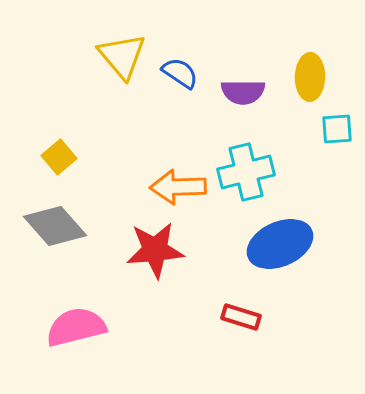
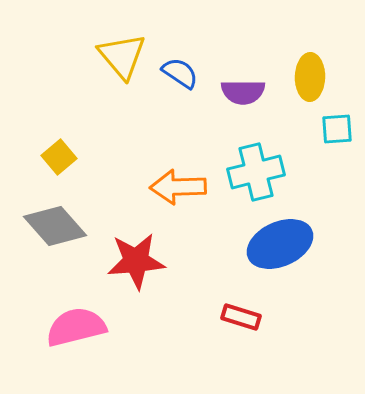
cyan cross: moved 10 px right
red star: moved 19 px left, 11 px down
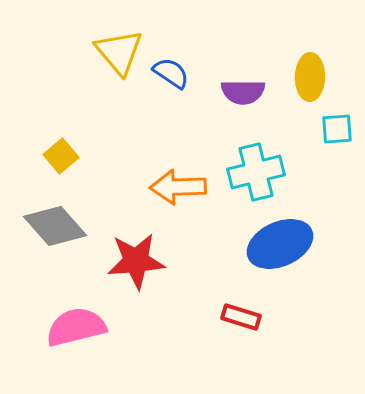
yellow triangle: moved 3 px left, 4 px up
blue semicircle: moved 9 px left
yellow square: moved 2 px right, 1 px up
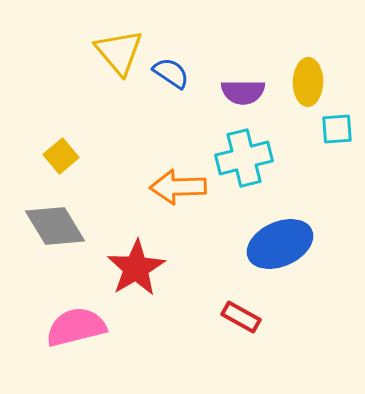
yellow ellipse: moved 2 px left, 5 px down
cyan cross: moved 12 px left, 14 px up
gray diamond: rotated 10 degrees clockwise
red star: moved 7 px down; rotated 26 degrees counterclockwise
red rectangle: rotated 12 degrees clockwise
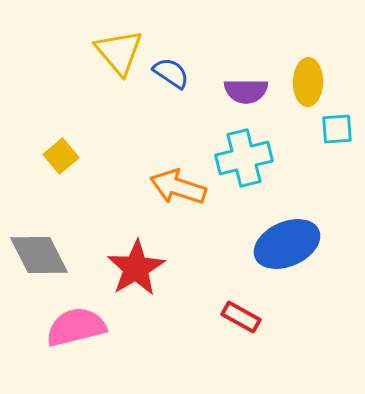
purple semicircle: moved 3 px right, 1 px up
orange arrow: rotated 20 degrees clockwise
gray diamond: moved 16 px left, 29 px down; rotated 4 degrees clockwise
blue ellipse: moved 7 px right
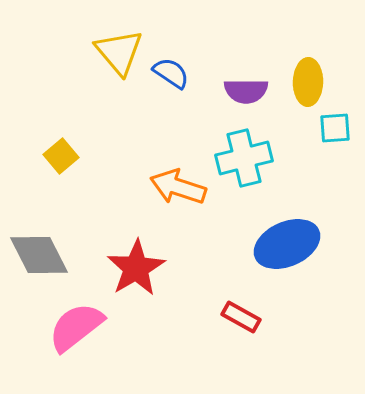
cyan square: moved 2 px left, 1 px up
pink semicircle: rotated 24 degrees counterclockwise
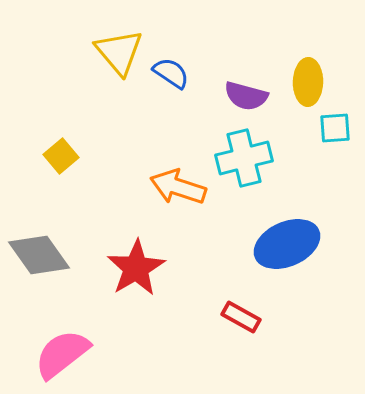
purple semicircle: moved 5 px down; rotated 15 degrees clockwise
gray diamond: rotated 8 degrees counterclockwise
pink semicircle: moved 14 px left, 27 px down
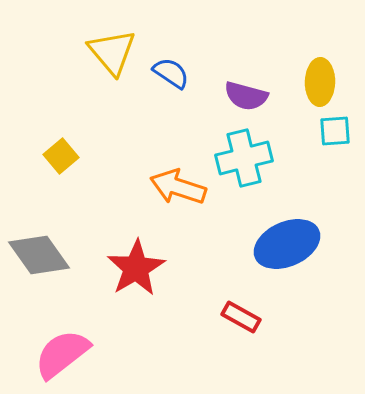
yellow triangle: moved 7 px left
yellow ellipse: moved 12 px right
cyan square: moved 3 px down
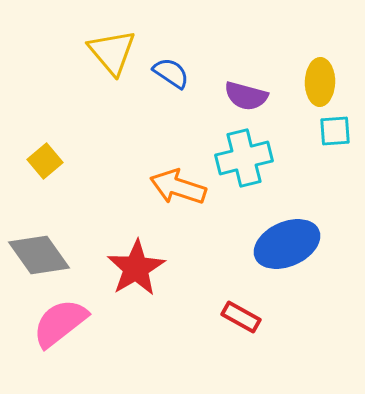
yellow square: moved 16 px left, 5 px down
pink semicircle: moved 2 px left, 31 px up
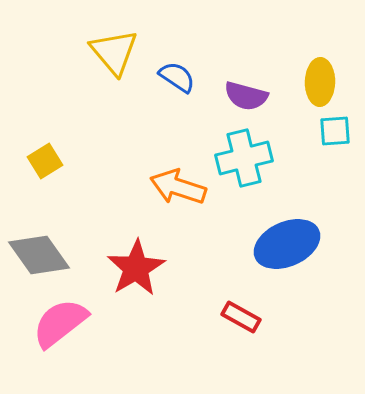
yellow triangle: moved 2 px right
blue semicircle: moved 6 px right, 4 px down
yellow square: rotated 8 degrees clockwise
